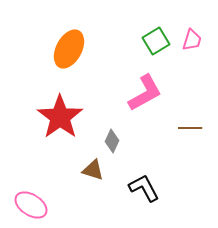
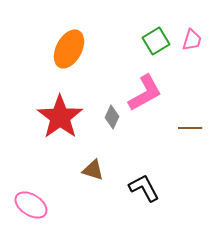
gray diamond: moved 24 px up
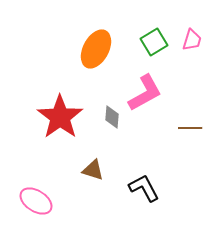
green square: moved 2 px left, 1 px down
orange ellipse: moved 27 px right
gray diamond: rotated 20 degrees counterclockwise
pink ellipse: moved 5 px right, 4 px up
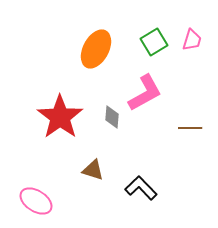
black L-shape: moved 3 px left; rotated 16 degrees counterclockwise
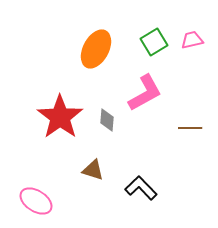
pink trapezoid: rotated 120 degrees counterclockwise
gray diamond: moved 5 px left, 3 px down
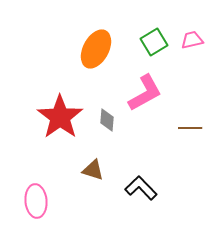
pink ellipse: rotated 52 degrees clockwise
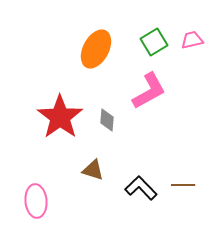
pink L-shape: moved 4 px right, 2 px up
brown line: moved 7 px left, 57 px down
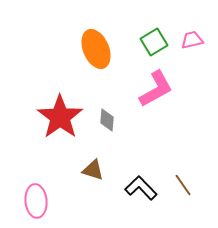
orange ellipse: rotated 51 degrees counterclockwise
pink L-shape: moved 7 px right, 2 px up
brown line: rotated 55 degrees clockwise
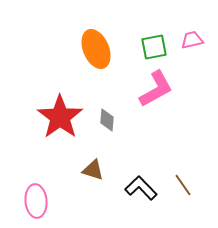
green square: moved 5 px down; rotated 20 degrees clockwise
